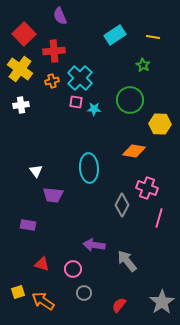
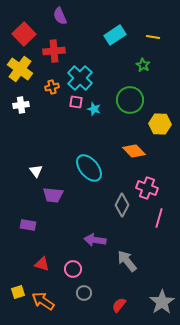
orange cross: moved 6 px down
cyan star: rotated 16 degrees clockwise
orange diamond: rotated 35 degrees clockwise
cyan ellipse: rotated 36 degrees counterclockwise
purple arrow: moved 1 px right, 5 px up
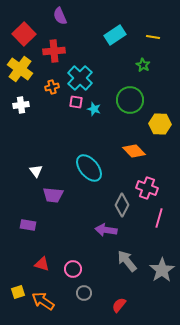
purple arrow: moved 11 px right, 10 px up
gray star: moved 32 px up
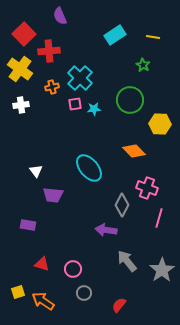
red cross: moved 5 px left
pink square: moved 1 px left, 2 px down; rotated 16 degrees counterclockwise
cyan star: rotated 24 degrees counterclockwise
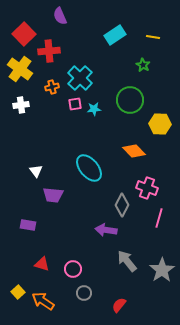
yellow square: rotated 24 degrees counterclockwise
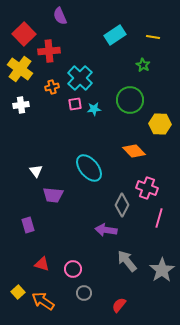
purple rectangle: rotated 63 degrees clockwise
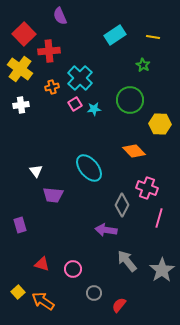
pink square: rotated 24 degrees counterclockwise
purple rectangle: moved 8 px left
gray circle: moved 10 px right
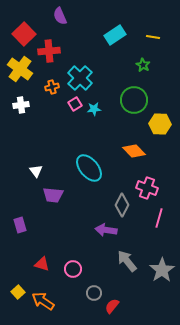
green circle: moved 4 px right
red semicircle: moved 7 px left, 1 px down
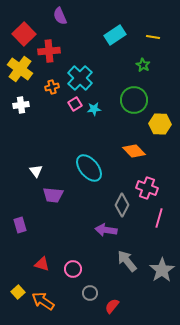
gray circle: moved 4 px left
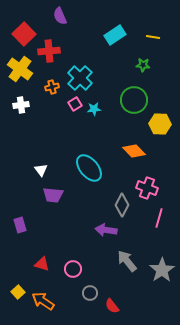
green star: rotated 24 degrees counterclockwise
white triangle: moved 5 px right, 1 px up
red semicircle: rotated 77 degrees counterclockwise
